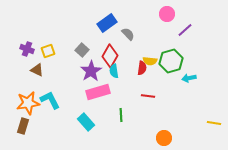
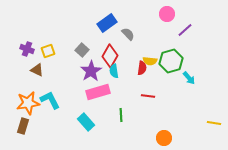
cyan arrow: rotated 120 degrees counterclockwise
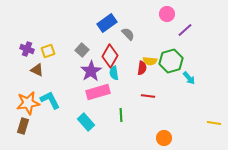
cyan semicircle: moved 2 px down
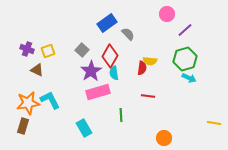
green hexagon: moved 14 px right, 2 px up
cyan arrow: rotated 24 degrees counterclockwise
cyan rectangle: moved 2 px left, 6 px down; rotated 12 degrees clockwise
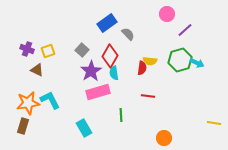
green hexagon: moved 5 px left, 1 px down
cyan arrow: moved 8 px right, 15 px up
